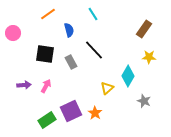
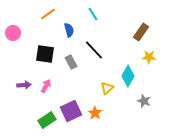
brown rectangle: moved 3 px left, 3 px down
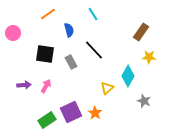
purple square: moved 1 px down
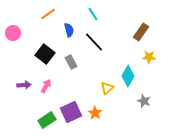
black line: moved 8 px up
black square: rotated 30 degrees clockwise
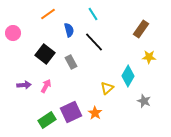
brown rectangle: moved 3 px up
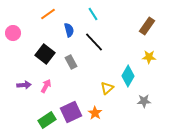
brown rectangle: moved 6 px right, 3 px up
gray star: rotated 24 degrees counterclockwise
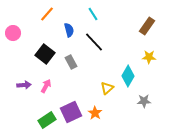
orange line: moved 1 px left; rotated 14 degrees counterclockwise
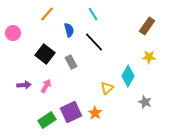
gray star: moved 1 px right, 1 px down; rotated 24 degrees clockwise
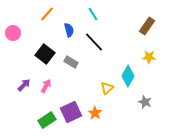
gray rectangle: rotated 32 degrees counterclockwise
purple arrow: rotated 40 degrees counterclockwise
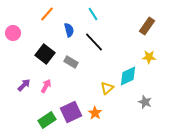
cyan diamond: rotated 35 degrees clockwise
